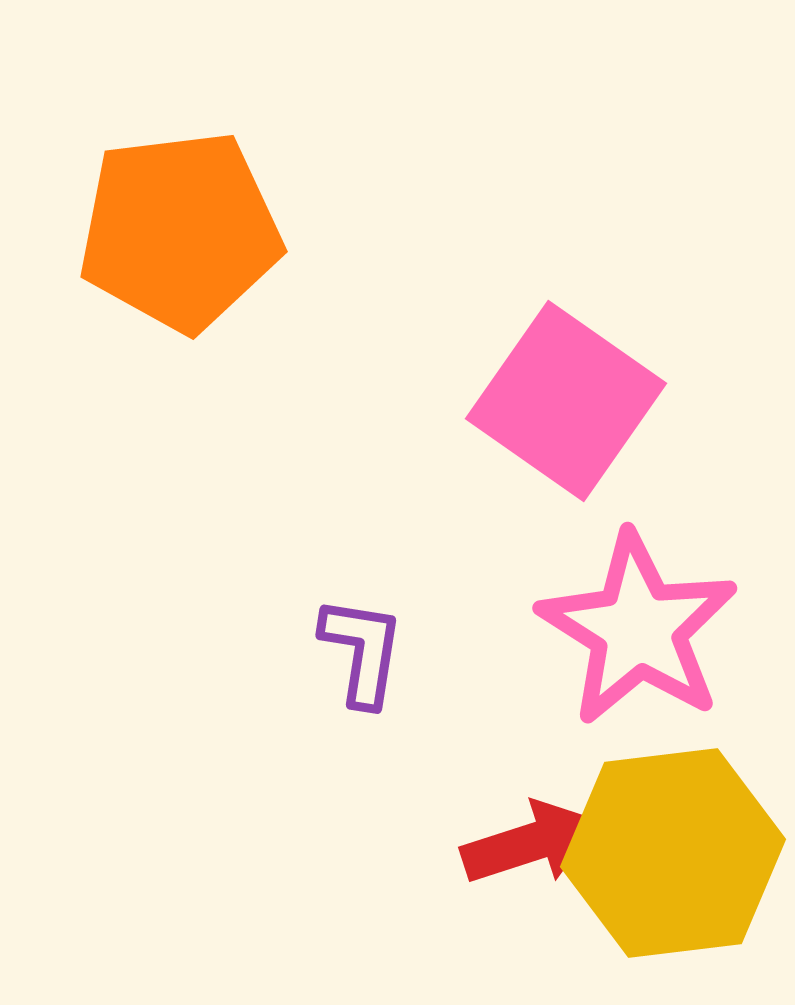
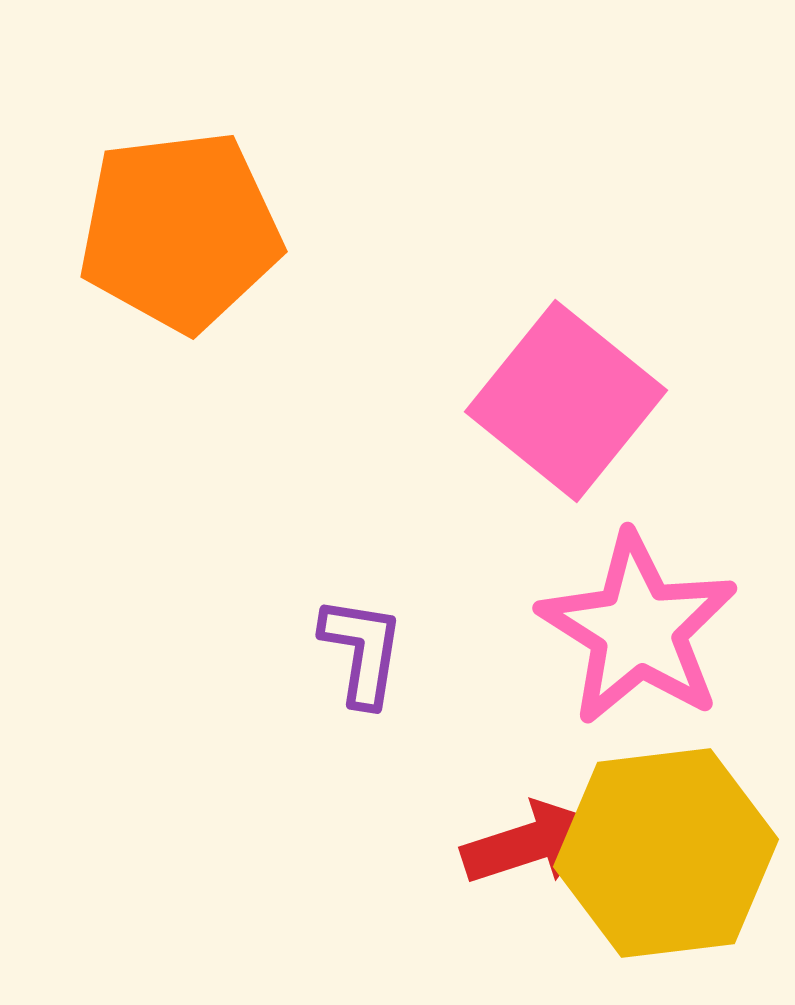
pink square: rotated 4 degrees clockwise
yellow hexagon: moved 7 px left
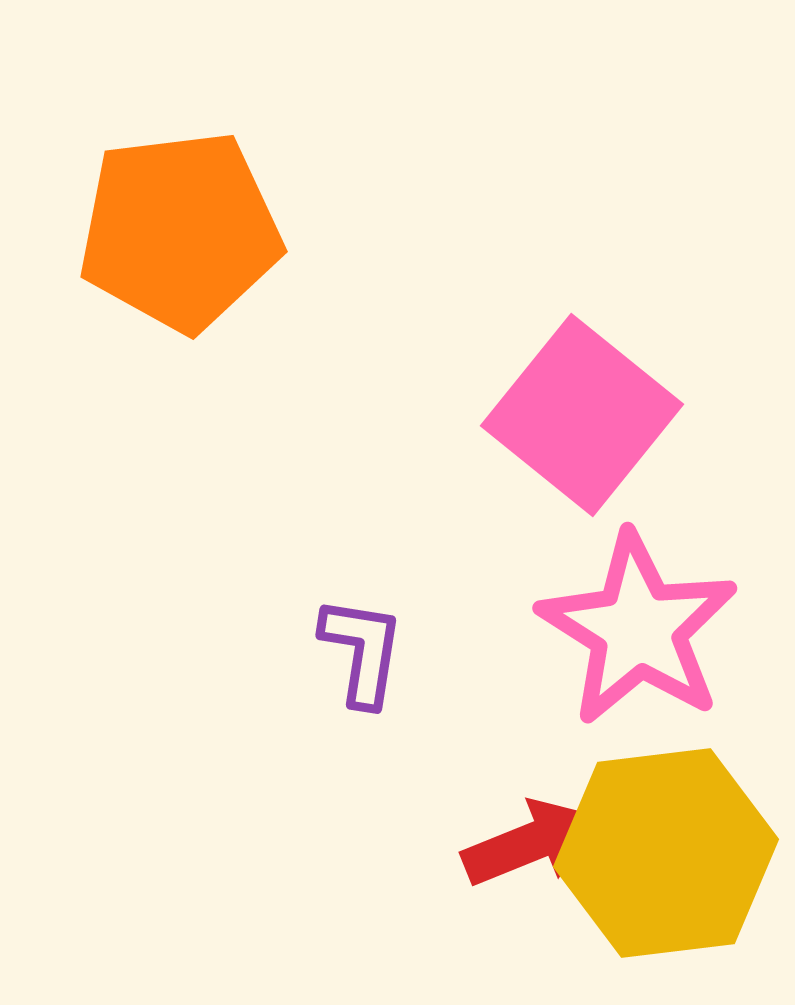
pink square: moved 16 px right, 14 px down
red arrow: rotated 4 degrees counterclockwise
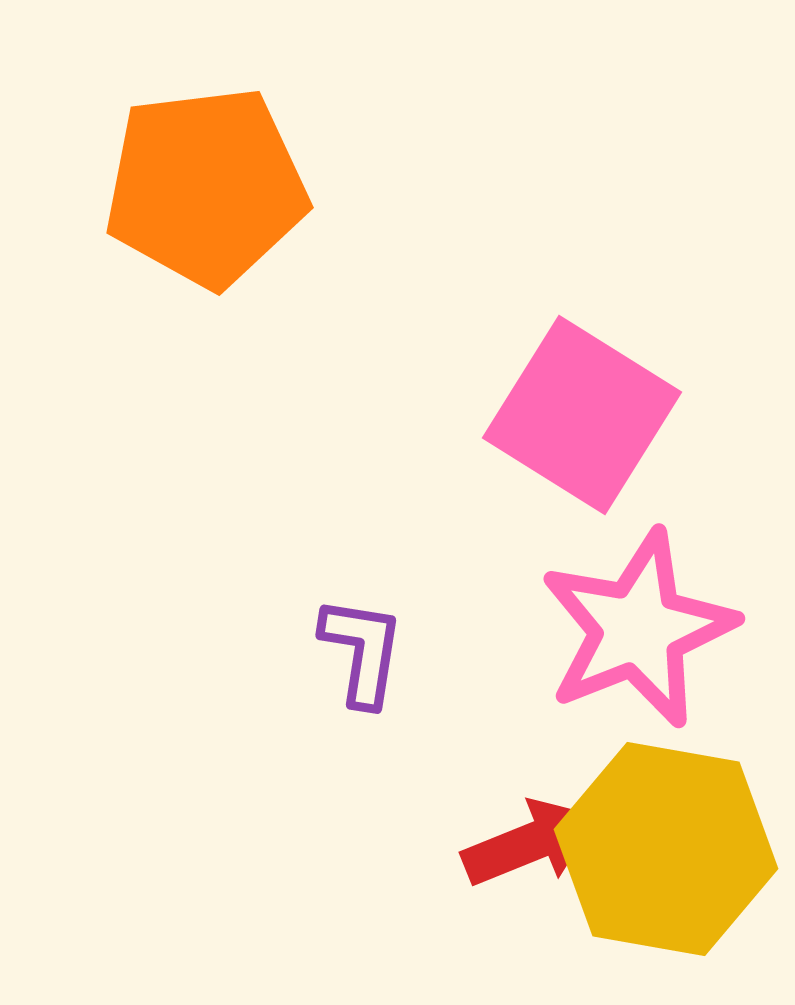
orange pentagon: moved 26 px right, 44 px up
pink square: rotated 7 degrees counterclockwise
pink star: rotated 18 degrees clockwise
yellow hexagon: moved 4 px up; rotated 17 degrees clockwise
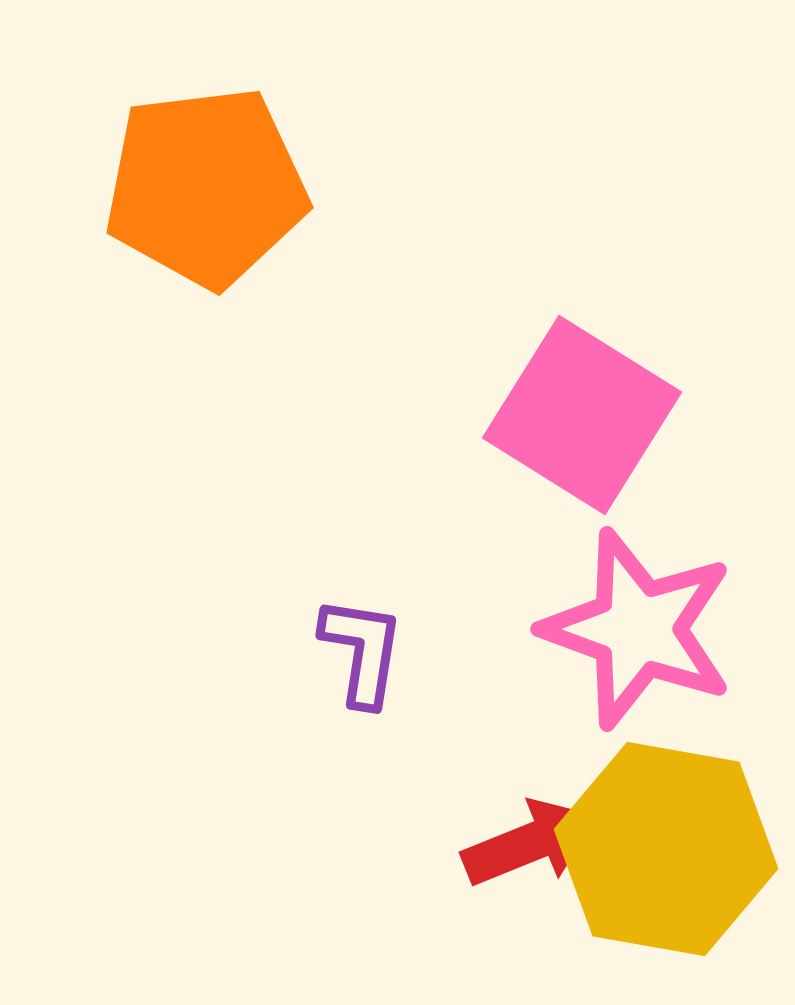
pink star: rotated 30 degrees counterclockwise
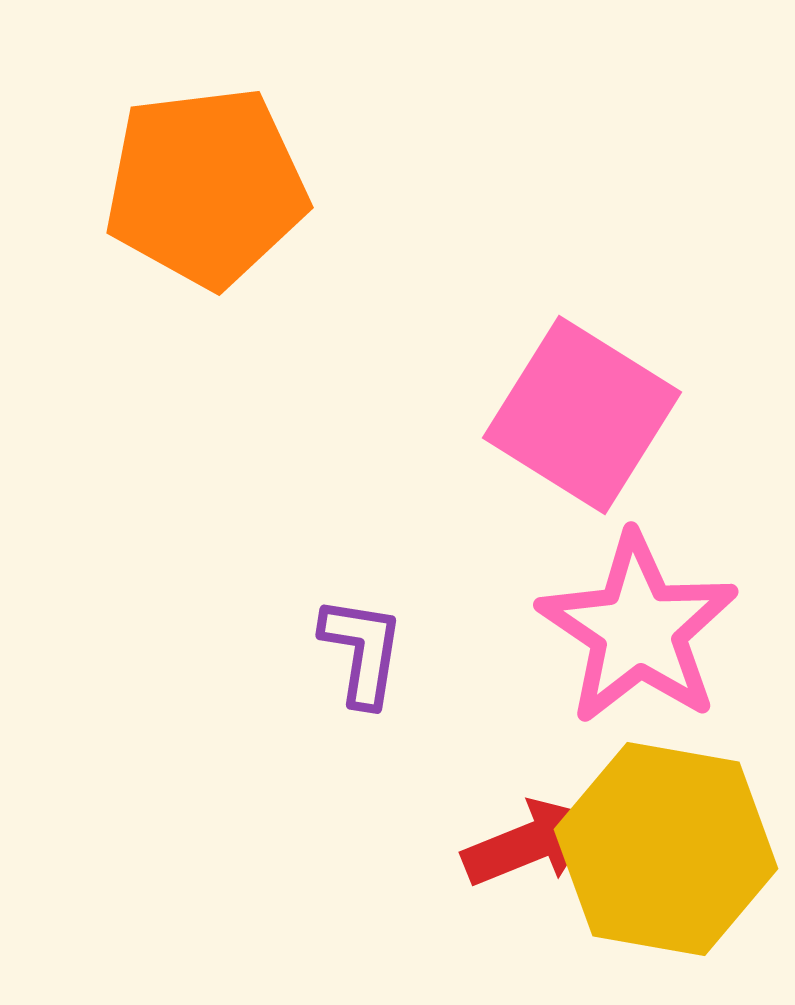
pink star: rotated 14 degrees clockwise
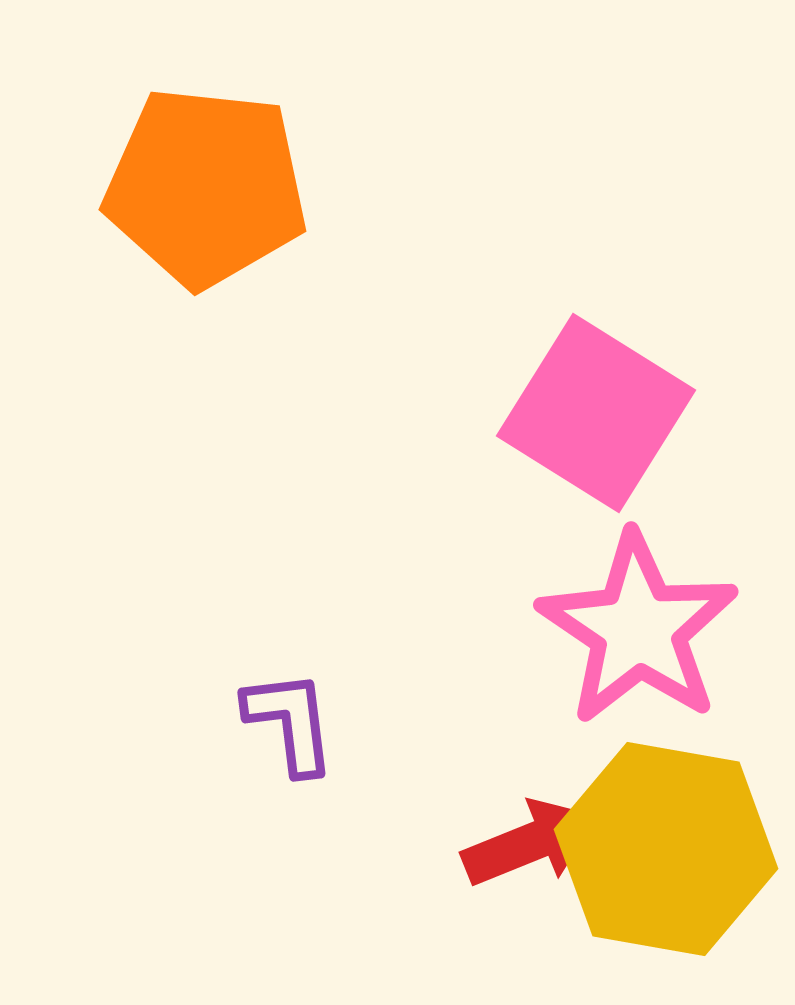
orange pentagon: rotated 13 degrees clockwise
pink square: moved 14 px right, 2 px up
purple L-shape: moved 72 px left, 71 px down; rotated 16 degrees counterclockwise
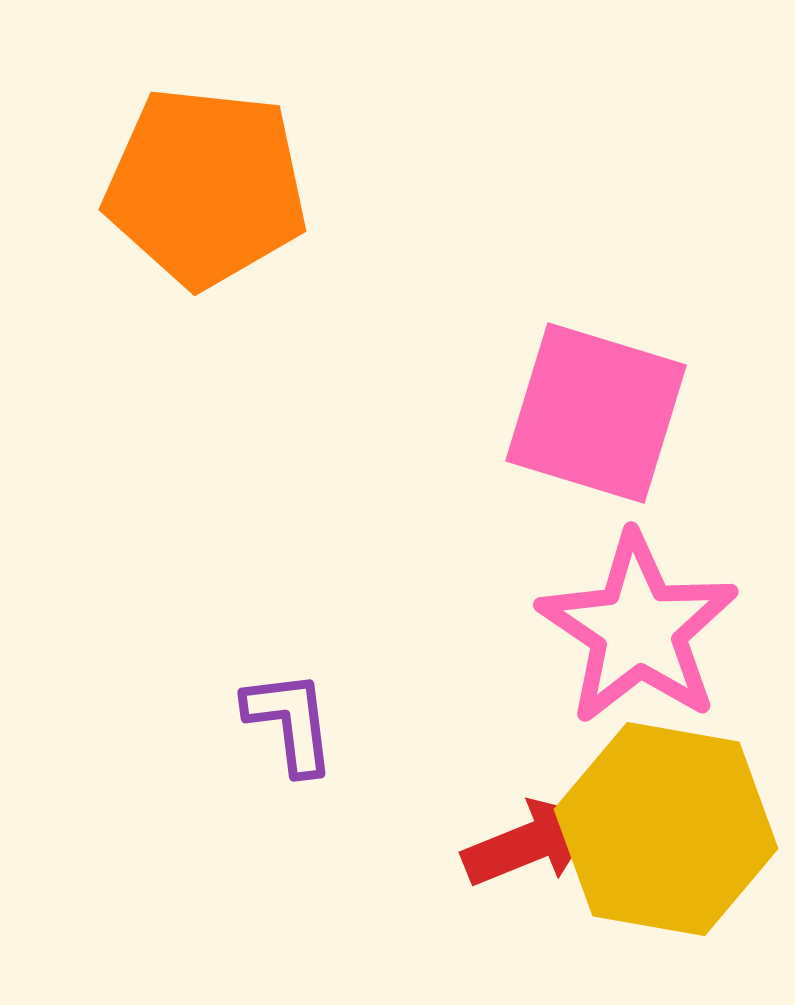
pink square: rotated 15 degrees counterclockwise
yellow hexagon: moved 20 px up
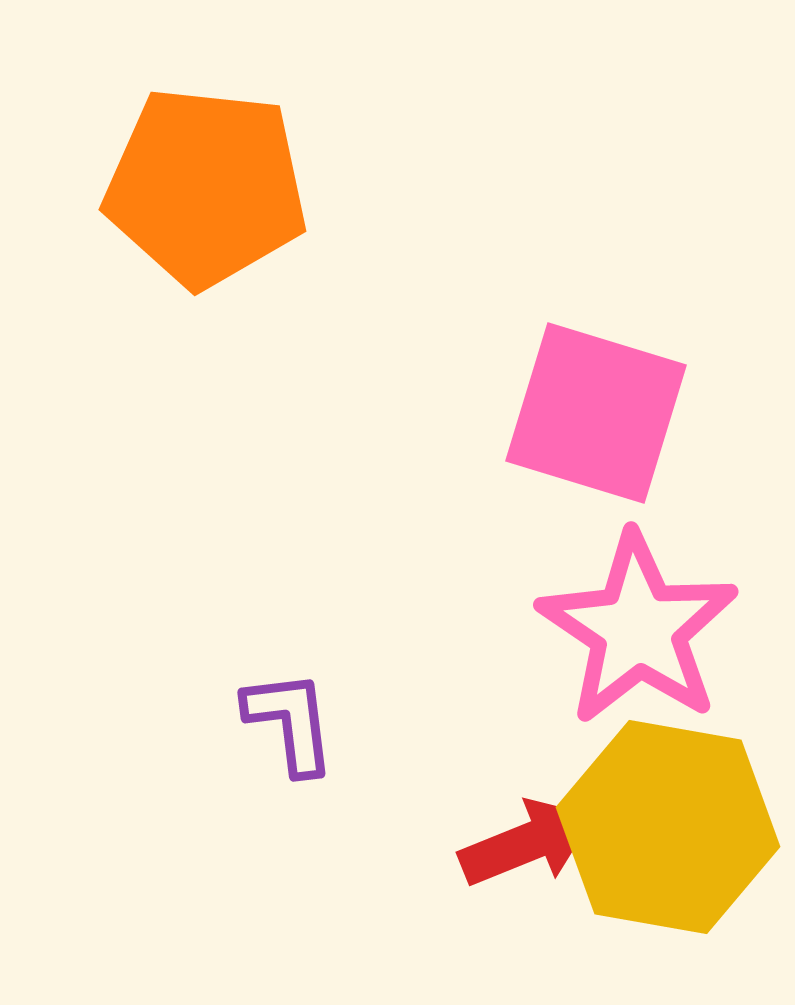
yellow hexagon: moved 2 px right, 2 px up
red arrow: moved 3 px left
